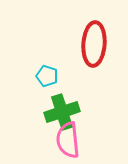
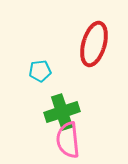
red ellipse: rotated 12 degrees clockwise
cyan pentagon: moved 7 px left, 5 px up; rotated 25 degrees counterclockwise
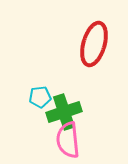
cyan pentagon: moved 26 px down
green cross: moved 2 px right
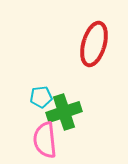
cyan pentagon: moved 1 px right
pink semicircle: moved 23 px left
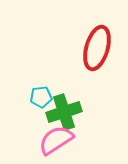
red ellipse: moved 3 px right, 4 px down
pink semicircle: moved 11 px right; rotated 63 degrees clockwise
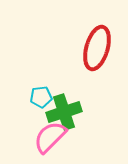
pink semicircle: moved 6 px left, 3 px up; rotated 12 degrees counterclockwise
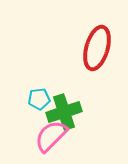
cyan pentagon: moved 2 px left, 2 px down
pink semicircle: moved 1 px right, 1 px up
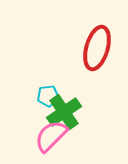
cyan pentagon: moved 9 px right, 3 px up
green cross: rotated 16 degrees counterclockwise
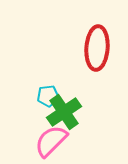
red ellipse: rotated 12 degrees counterclockwise
pink semicircle: moved 5 px down
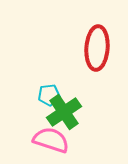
cyan pentagon: moved 1 px right, 1 px up
pink semicircle: moved 1 px up; rotated 63 degrees clockwise
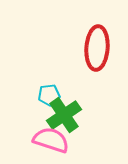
green cross: moved 3 px down
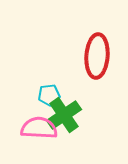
red ellipse: moved 8 px down
pink semicircle: moved 12 px left, 12 px up; rotated 15 degrees counterclockwise
